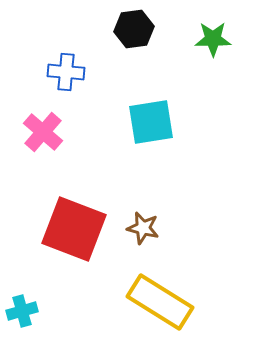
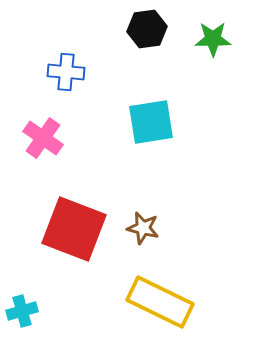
black hexagon: moved 13 px right
pink cross: moved 6 px down; rotated 6 degrees counterclockwise
yellow rectangle: rotated 6 degrees counterclockwise
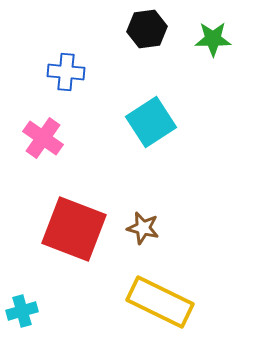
cyan square: rotated 24 degrees counterclockwise
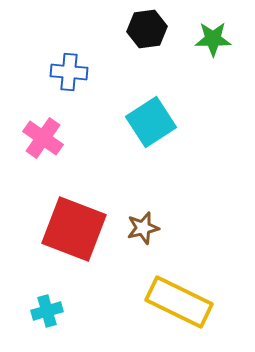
blue cross: moved 3 px right
brown star: rotated 28 degrees counterclockwise
yellow rectangle: moved 19 px right
cyan cross: moved 25 px right
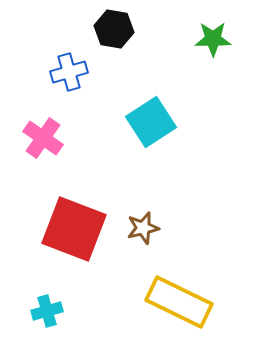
black hexagon: moved 33 px left; rotated 18 degrees clockwise
blue cross: rotated 21 degrees counterclockwise
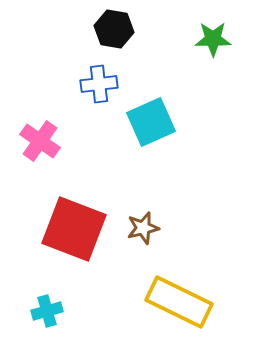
blue cross: moved 30 px right, 12 px down; rotated 9 degrees clockwise
cyan square: rotated 9 degrees clockwise
pink cross: moved 3 px left, 3 px down
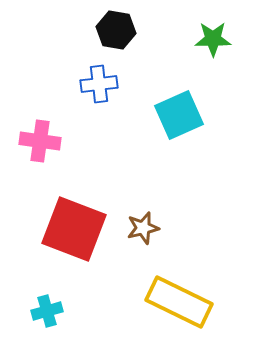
black hexagon: moved 2 px right, 1 px down
cyan square: moved 28 px right, 7 px up
pink cross: rotated 27 degrees counterclockwise
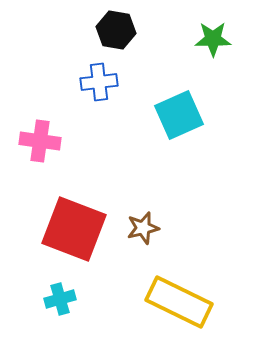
blue cross: moved 2 px up
cyan cross: moved 13 px right, 12 px up
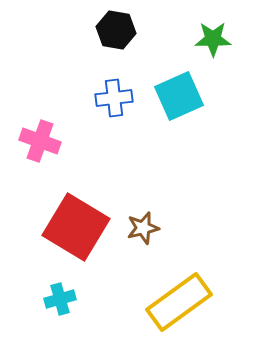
blue cross: moved 15 px right, 16 px down
cyan square: moved 19 px up
pink cross: rotated 12 degrees clockwise
red square: moved 2 px right, 2 px up; rotated 10 degrees clockwise
yellow rectangle: rotated 62 degrees counterclockwise
